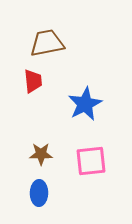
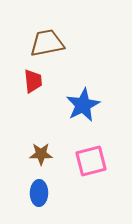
blue star: moved 2 px left, 1 px down
pink square: rotated 8 degrees counterclockwise
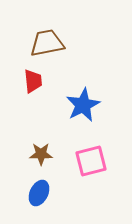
blue ellipse: rotated 25 degrees clockwise
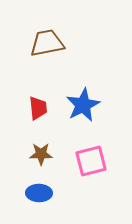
red trapezoid: moved 5 px right, 27 px down
blue ellipse: rotated 65 degrees clockwise
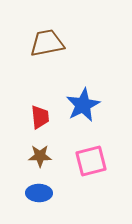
red trapezoid: moved 2 px right, 9 px down
brown star: moved 1 px left, 2 px down
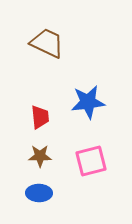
brown trapezoid: rotated 36 degrees clockwise
blue star: moved 5 px right, 3 px up; rotated 20 degrees clockwise
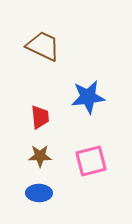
brown trapezoid: moved 4 px left, 3 px down
blue star: moved 5 px up
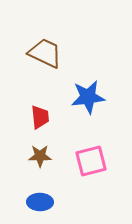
brown trapezoid: moved 2 px right, 7 px down
blue ellipse: moved 1 px right, 9 px down
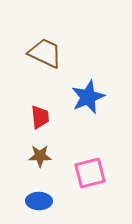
blue star: rotated 16 degrees counterclockwise
pink square: moved 1 px left, 12 px down
blue ellipse: moved 1 px left, 1 px up
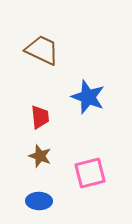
brown trapezoid: moved 3 px left, 3 px up
blue star: rotated 28 degrees counterclockwise
brown star: rotated 20 degrees clockwise
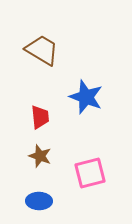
brown trapezoid: rotated 6 degrees clockwise
blue star: moved 2 px left
